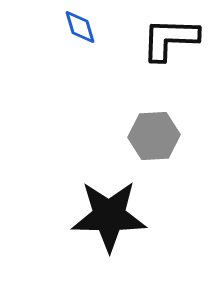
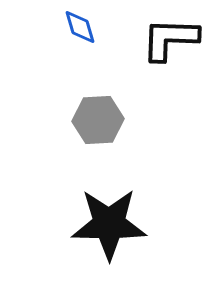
gray hexagon: moved 56 px left, 16 px up
black star: moved 8 px down
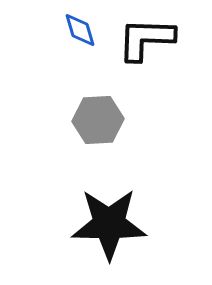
blue diamond: moved 3 px down
black L-shape: moved 24 px left
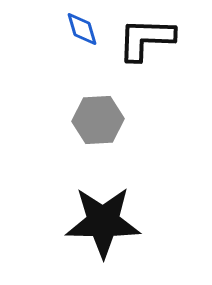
blue diamond: moved 2 px right, 1 px up
black star: moved 6 px left, 2 px up
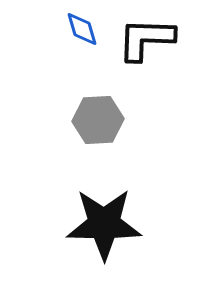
black star: moved 1 px right, 2 px down
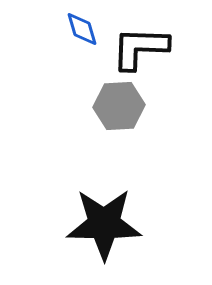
black L-shape: moved 6 px left, 9 px down
gray hexagon: moved 21 px right, 14 px up
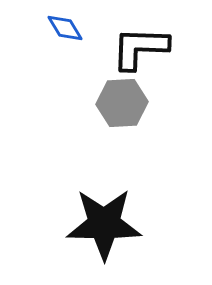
blue diamond: moved 17 px left, 1 px up; rotated 15 degrees counterclockwise
gray hexagon: moved 3 px right, 3 px up
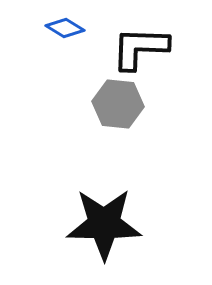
blue diamond: rotated 27 degrees counterclockwise
gray hexagon: moved 4 px left, 1 px down; rotated 9 degrees clockwise
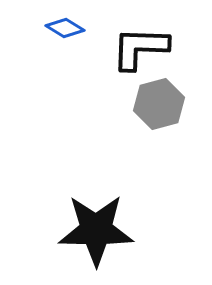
gray hexagon: moved 41 px right; rotated 21 degrees counterclockwise
black star: moved 8 px left, 6 px down
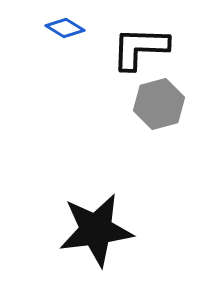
black star: rotated 8 degrees counterclockwise
